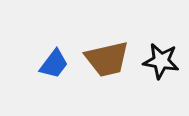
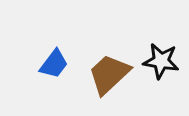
brown trapezoid: moved 2 px right, 15 px down; rotated 150 degrees clockwise
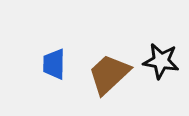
blue trapezoid: rotated 144 degrees clockwise
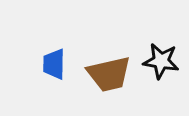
brown trapezoid: rotated 150 degrees counterclockwise
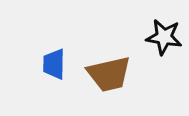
black star: moved 3 px right, 24 px up
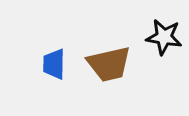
brown trapezoid: moved 10 px up
